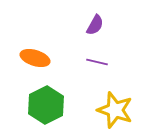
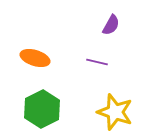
purple semicircle: moved 16 px right
green hexagon: moved 4 px left, 4 px down
yellow star: moved 2 px down
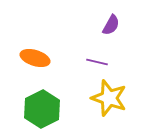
yellow star: moved 6 px left, 14 px up
